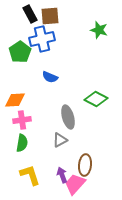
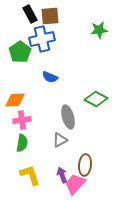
green star: rotated 24 degrees counterclockwise
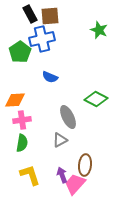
green star: rotated 30 degrees clockwise
gray ellipse: rotated 10 degrees counterclockwise
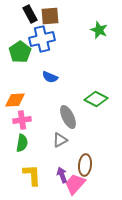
yellow L-shape: moved 2 px right; rotated 15 degrees clockwise
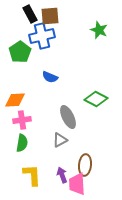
blue cross: moved 3 px up
pink trapezoid: moved 2 px right; rotated 45 degrees counterclockwise
